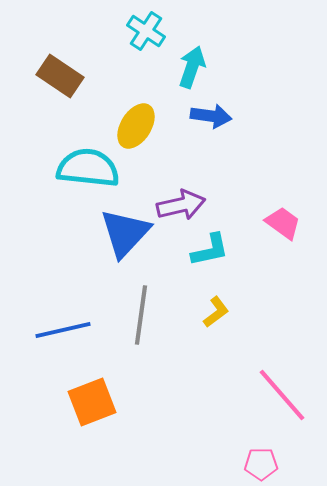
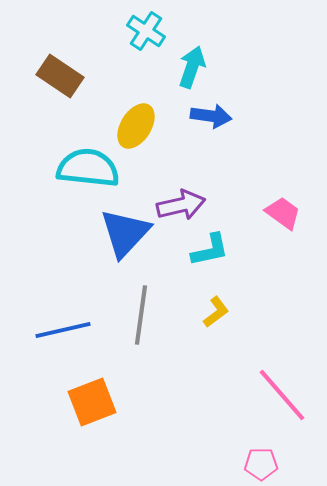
pink trapezoid: moved 10 px up
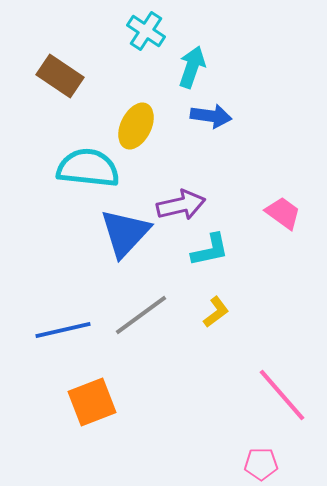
yellow ellipse: rotated 6 degrees counterclockwise
gray line: rotated 46 degrees clockwise
